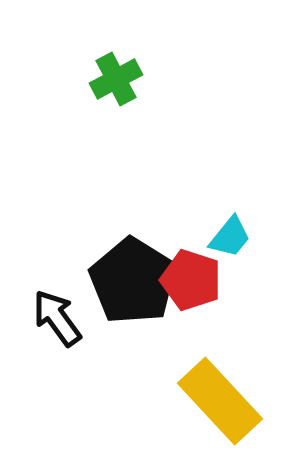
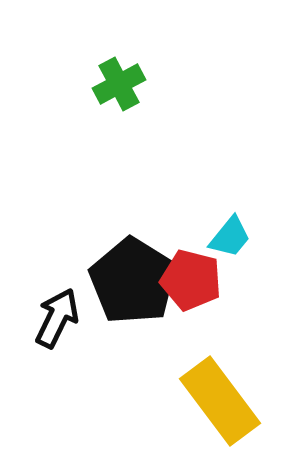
green cross: moved 3 px right, 5 px down
red pentagon: rotated 4 degrees counterclockwise
black arrow: rotated 62 degrees clockwise
yellow rectangle: rotated 6 degrees clockwise
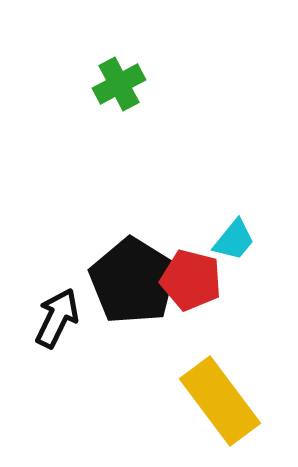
cyan trapezoid: moved 4 px right, 3 px down
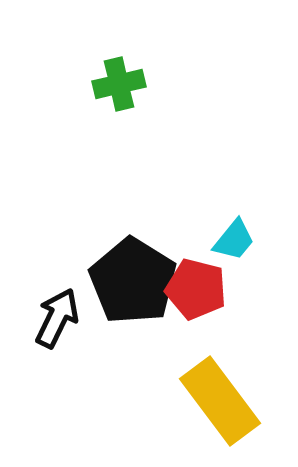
green cross: rotated 15 degrees clockwise
red pentagon: moved 5 px right, 9 px down
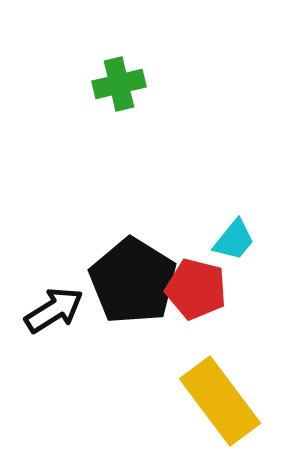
black arrow: moved 3 px left, 8 px up; rotated 32 degrees clockwise
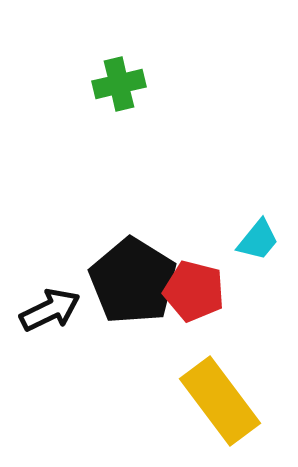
cyan trapezoid: moved 24 px right
red pentagon: moved 2 px left, 2 px down
black arrow: moved 4 px left; rotated 6 degrees clockwise
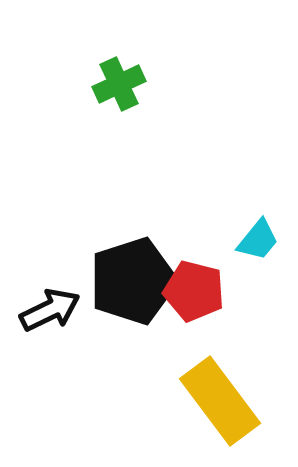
green cross: rotated 12 degrees counterclockwise
black pentagon: rotated 22 degrees clockwise
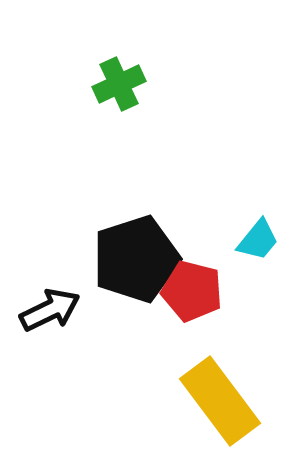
black pentagon: moved 3 px right, 22 px up
red pentagon: moved 2 px left
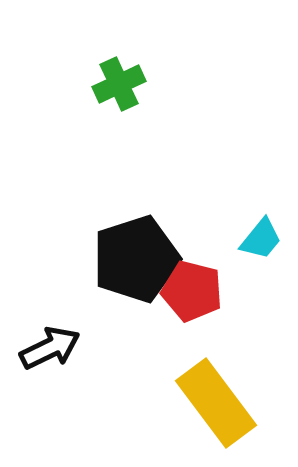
cyan trapezoid: moved 3 px right, 1 px up
black arrow: moved 38 px down
yellow rectangle: moved 4 px left, 2 px down
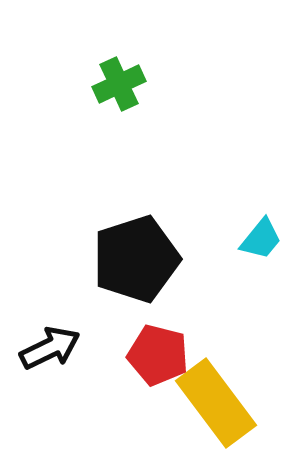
red pentagon: moved 34 px left, 64 px down
